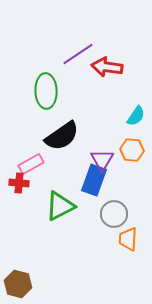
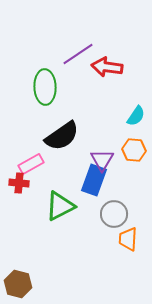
green ellipse: moved 1 px left, 4 px up
orange hexagon: moved 2 px right
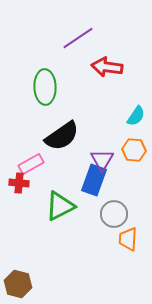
purple line: moved 16 px up
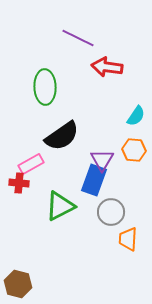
purple line: rotated 60 degrees clockwise
gray circle: moved 3 px left, 2 px up
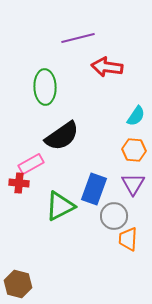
purple line: rotated 40 degrees counterclockwise
purple triangle: moved 31 px right, 24 px down
blue rectangle: moved 9 px down
gray circle: moved 3 px right, 4 px down
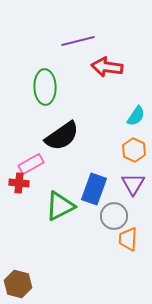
purple line: moved 3 px down
orange hexagon: rotated 20 degrees clockwise
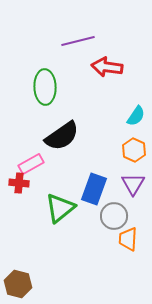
green triangle: moved 2 px down; rotated 12 degrees counterclockwise
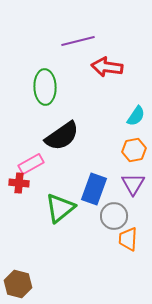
orange hexagon: rotated 25 degrees clockwise
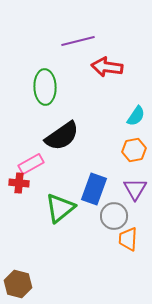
purple triangle: moved 2 px right, 5 px down
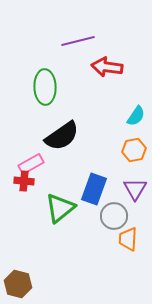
red cross: moved 5 px right, 2 px up
